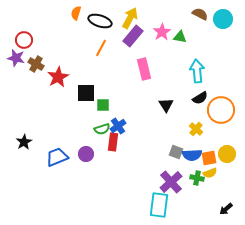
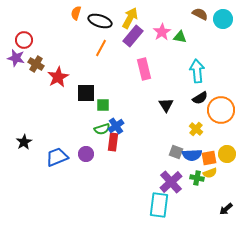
blue cross: moved 2 px left
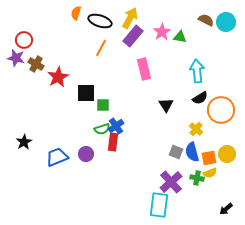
brown semicircle: moved 6 px right, 6 px down
cyan circle: moved 3 px right, 3 px down
blue semicircle: moved 3 px up; rotated 78 degrees clockwise
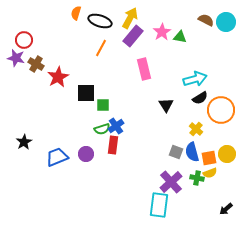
cyan arrow: moved 2 px left, 8 px down; rotated 80 degrees clockwise
red rectangle: moved 3 px down
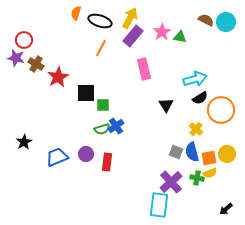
red rectangle: moved 6 px left, 17 px down
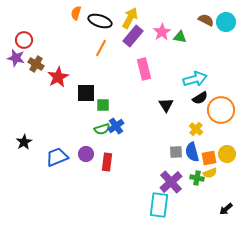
gray square: rotated 24 degrees counterclockwise
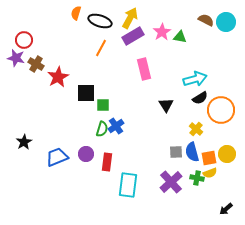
purple rectangle: rotated 20 degrees clockwise
green semicircle: rotated 56 degrees counterclockwise
cyan rectangle: moved 31 px left, 20 px up
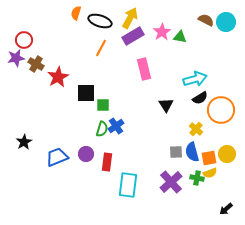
purple star: rotated 24 degrees counterclockwise
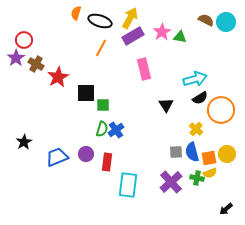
purple star: rotated 24 degrees counterclockwise
blue cross: moved 4 px down
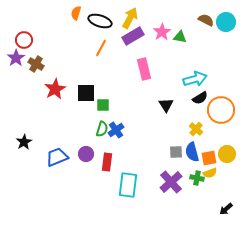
red star: moved 3 px left, 12 px down
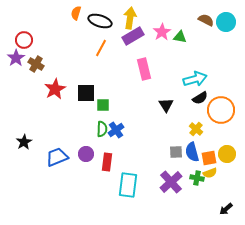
yellow arrow: rotated 20 degrees counterclockwise
green semicircle: rotated 14 degrees counterclockwise
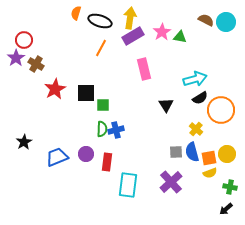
blue cross: rotated 21 degrees clockwise
green cross: moved 33 px right, 9 px down
